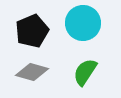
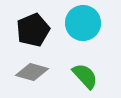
black pentagon: moved 1 px right, 1 px up
green semicircle: moved 4 px down; rotated 104 degrees clockwise
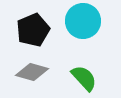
cyan circle: moved 2 px up
green semicircle: moved 1 px left, 2 px down
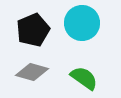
cyan circle: moved 1 px left, 2 px down
green semicircle: rotated 12 degrees counterclockwise
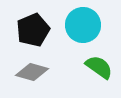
cyan circle: moved 1 px right, 2 px down
green semicircle: moved 15 px right, 11 px up
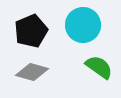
black pentagon: moved 2 px left, 1 px down
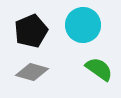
green semicircle: moved 2 px down
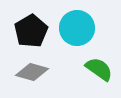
cyan circle: moved 6 px left, 3 px down
black pentagon: rotated 8 degrees counterclockwise
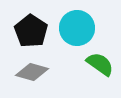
black pentagon: rotated 8 degrees counterclockwise
green semicircle: moved 1 px right, 5 px up
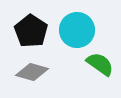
cyan circle: moved 2 px down
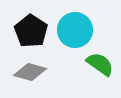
cyan circle: moved 2 px left
gray diamond: moved 2 px left
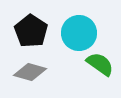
cyan circle: moved 4 px right, 3 px down
